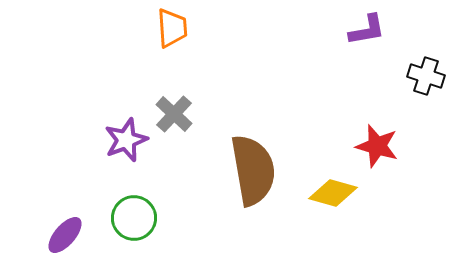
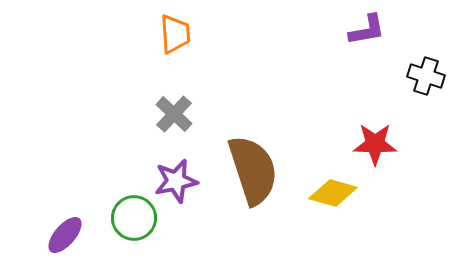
orange trapezoid: moved 3 px right, 6 px down
purple star: moved 50 px right, 41 px down; rotated 9 degrees clockwise
red star: moved 2 px left, 2 px up; rotated 15 degrees counterclockwise
brown semicircle: rotated 8 degrees counterclockwise
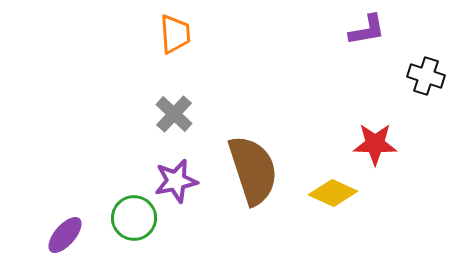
yellow diamond: rotated 9 degrees clockwise
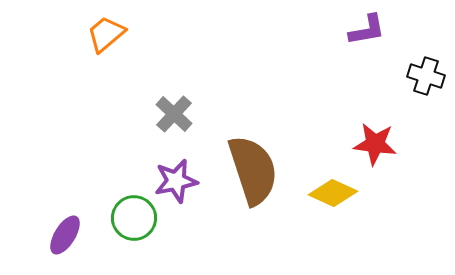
orange trapezoid: moved 69 px left; rotated 126 degrees counterclockwise
red star: rotated 6 degrees clockwise
purple ellipse: rotated 9 degrees counterclockwise
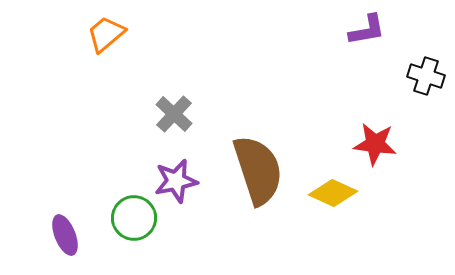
brown semicircle: moved 5 px right
purple ellipse: rotated 54 degrees counterclockwise
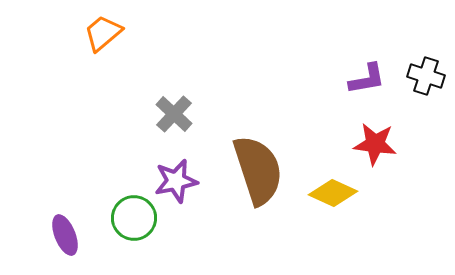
purple L-shape: moved 49 px down
orange trapezoid: moved 3 px left, 1 px up
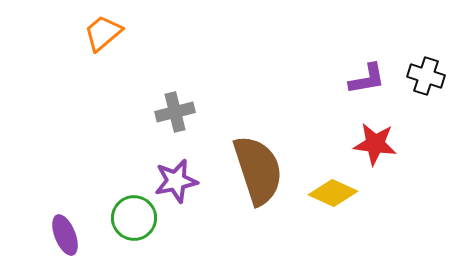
gray cross: moved 1 px right, 2 px up; rotated 33 degrees clockwise
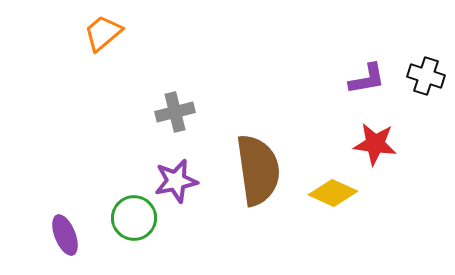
brown semicircle: rotated 10 degrees clockwise
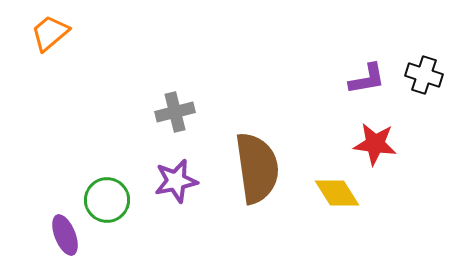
orange trapezoid: moved 53 px left
black cross: moved 2 px left, 1 px up
brown semicircle: moved 1 px left, 2 px up
yellow diamond: moved 4 px right; rotated 33 degrees clockwise
green circle: moved 27 px left, 18 px up
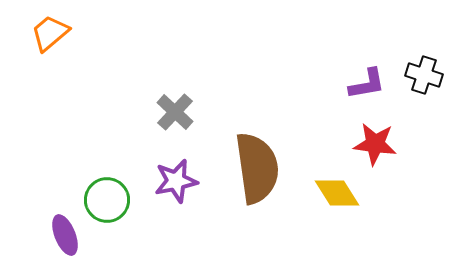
purple L-shape: moved 5 px down
gray cross: rotated 33 degrees counterclockwise
